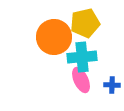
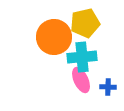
blue cross: moved 4 px left, 2 px down
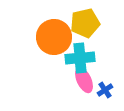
cyan cross: moved 2 px left, 1 px down
pink ellipse: moved 3 px right
blue cross: moved 3 px left, 3 px down; rotated 35 degrees counterclockwise
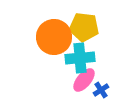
yellow pentagon: moved 1 px left, 4 px down; rotated 20 degrees clockwise
pink ellipse: rotated 65 degrees clockwise
blue cross: moved 4 px left
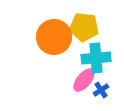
cyan cross: moved 16 px right
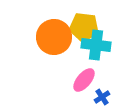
cyan cross: moved 13 px up; rotated 12 degrees clockwise
blue cross: moved 1 px right, 7 px down
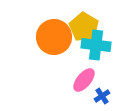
yellow pentagon: rotated 24 degrees clockwise
blue cross: moved 1 px up
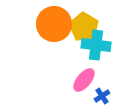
orange circle: moved 13 px up
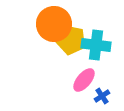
yellow pentagon: moved 13 px left, 13 px down; rotated 20 degrees counterclockwise
